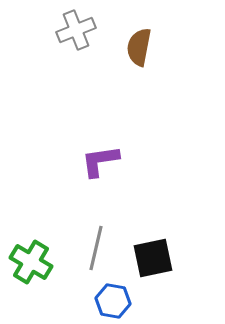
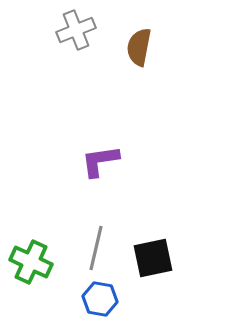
green cross: rotated 6 degrees counterclockwise
blue hexagon: moved 13 px left, 2 px up
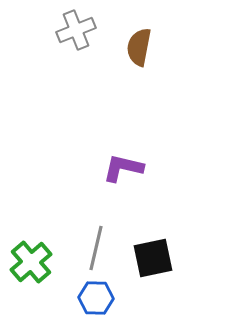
purple L-shape: moved 23 px right, 7 px down; rotated 21 degrees clockwise
green cross: rotated 24 degrees clockwise
blue hexagon: moved 4 px left, 1 px up; rotated 8 degrees counterclockwise
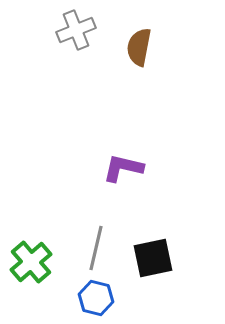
blue hexagon: rotated 12 degrees clockwise
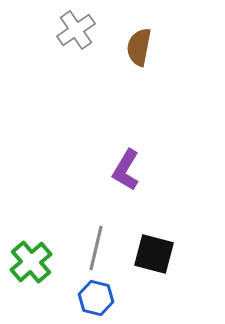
gray cross: rotated 12 degrees counterclockwise
purple L-shape: moved 3 px right, 2 px down; rotated 72 degrees counterclockwise
black square: moved 1 px right, 4 px up; rotated 27 degrees clockwise
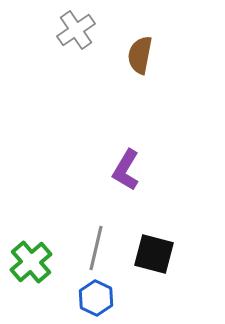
brown semicircle: moved 1 px right, 8 px down
blue hexagon: rotated 12 degrees clockwise
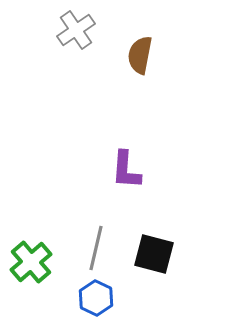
purple L-shape: rotated 27 degrees counterclockwise
